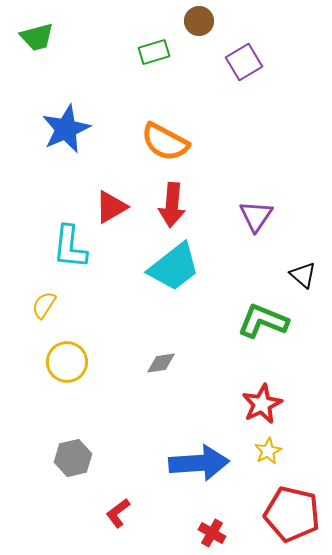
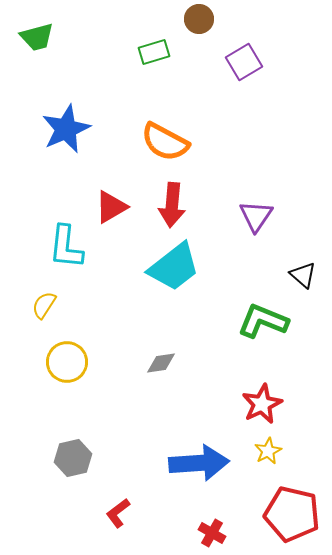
brown circle: moved 2 px up
cyan L-shape: moved 4 px left
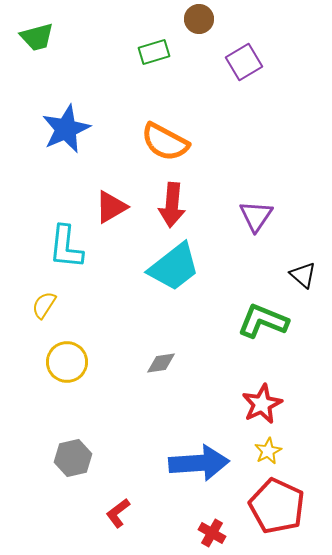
red pentagon: moved 15 px left, 8 px up; rotated 12 degrees clockwise
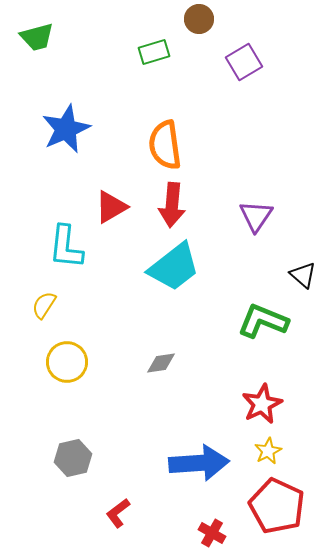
orange semicircle: moved 3 px down; rotated 54 degrees clockwise
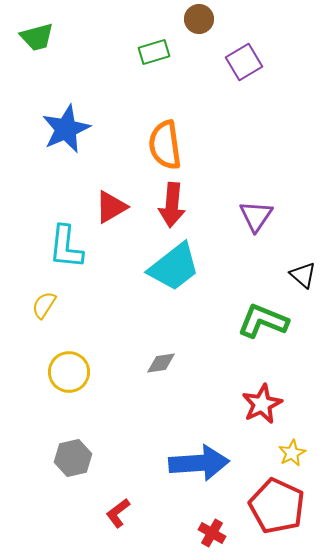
yellow circle: moved 2 px right, 10 px down
yellow star: moved 24 px right, 2 px down
